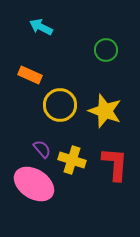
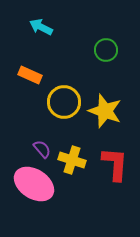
yellow circle: moved 4 px right, 3 px up
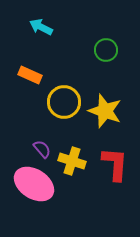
yellow cross: moved 1 px down
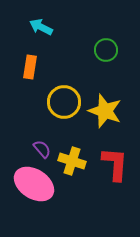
orange rectangle: moved 8 px up; rotated 75 degrees clockwise
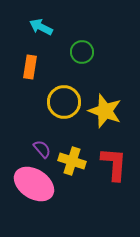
green circle: moved 24 px left, 2 px down
red L-shape: moved 1 px left
